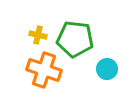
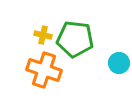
yellow cross: moved 5 px right
cyan circle: moved 12 px right, 6 px up
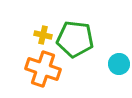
cyan circle: moved 1 px down
orange cross: moved 1 px left, 1 px up
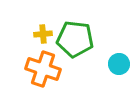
yellow cross: moved 1 px up; rotated 18 degrees counterclockwise
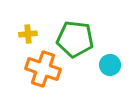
yellow cross: moved 15 px left
cyan circle: moved 9 px left, 1 px down
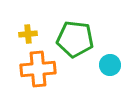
orange cross: moved 5 px left; rotated 24 degrees counterclockwise
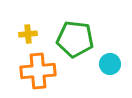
cyan circle: moved 1 px up
orange cross: moved 2 px down
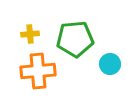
yellow cross: moved 2 px right
green pentagon: rotated 12 degrees counterclockwise
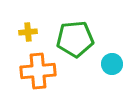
yellow cross: moved 2 px left, 2 px up
cyan circle: moved 2 px right
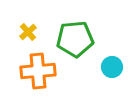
yellow cross: rotated 36 degrees counterclockwise
cyan circle: moved 3 px down
